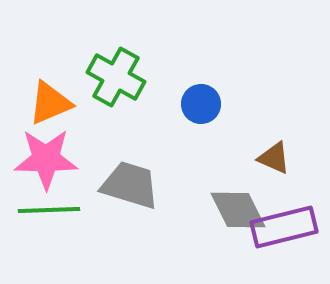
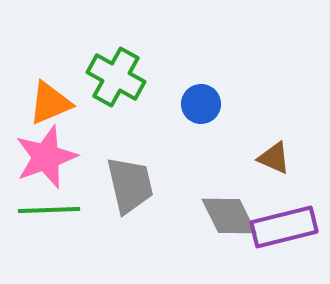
pink star: moved 2 px up; rotated 20 degrees counterclockwise
gray trapezoid: rotated 60 degrees clockwise
gray diamond: moved 9 px left, 6 px down
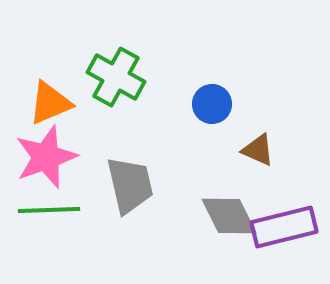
blue circle: moved 11 px right
brown triangle: moved 16 px left, 8 px up
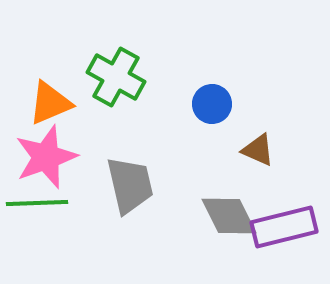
green line: moved 12 px left, 7 px up
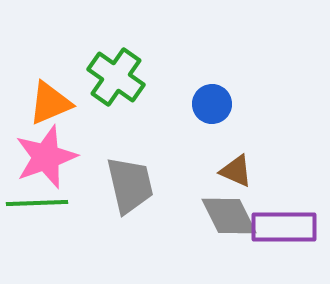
green cross: rotated 6 degrees clockwise
brown triangle: moved 22 px left, 21 px down
purple rectangle: rotated 14 degrees clockwise
